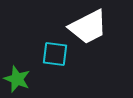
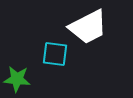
green star: rotated 16 degrees counterclockwise
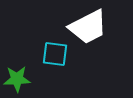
green star: rotated 8 degrees counterclockwise
